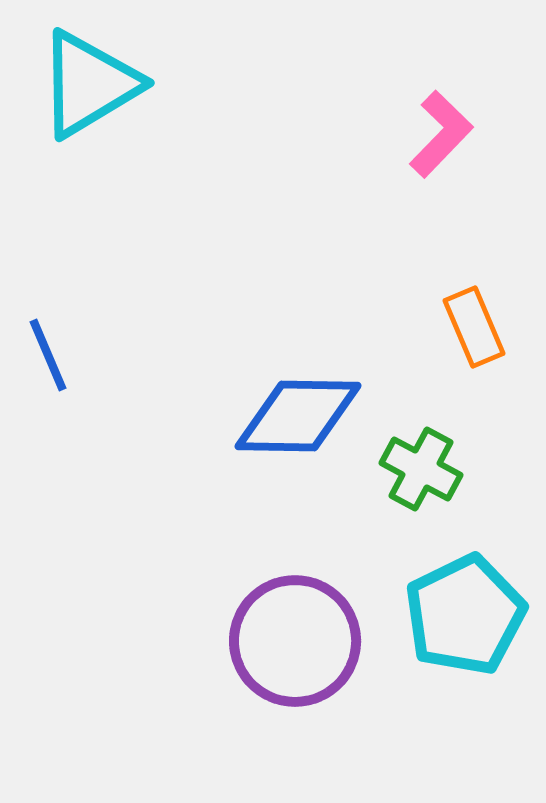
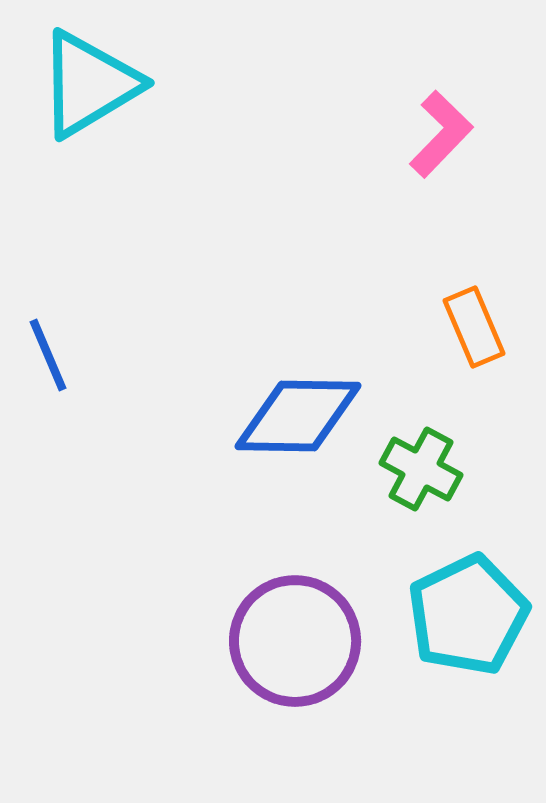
cyan pentagon: moved 3 px right
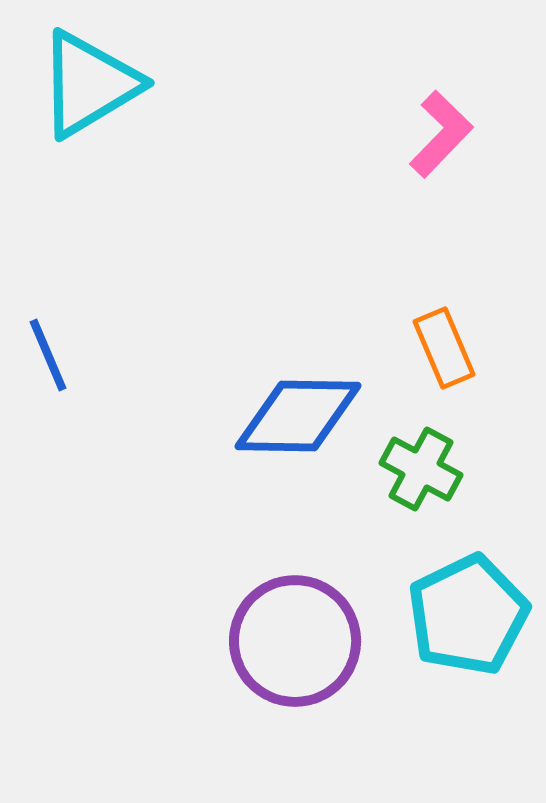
orange rectangle: moved 30 px left, 21 px down
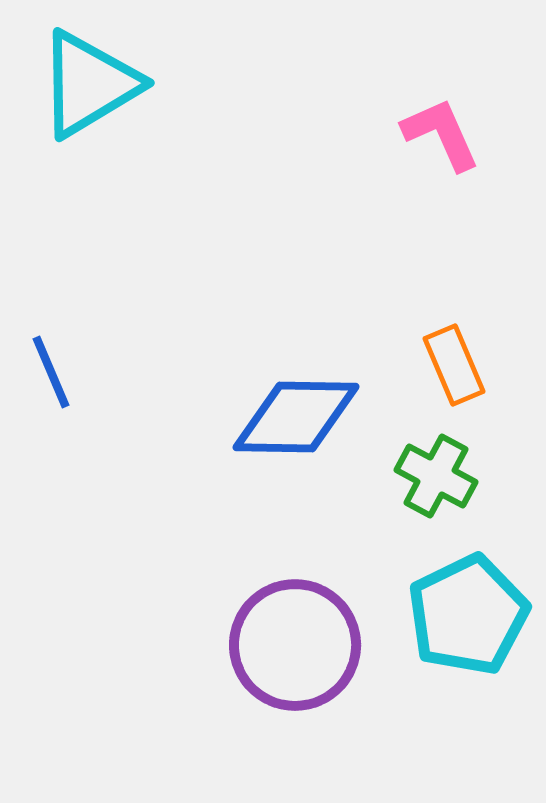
pink L-shape: rotated 68 degrees counterclockwise
orange rectangle: moved 10 px right, 17 px down
blue line: moved 3 px right, 17 px down
blue diamond: moved 2 px left, 1 px down
green cross: moved 15 px right, 7 px down
purple circle: moved 4 px down
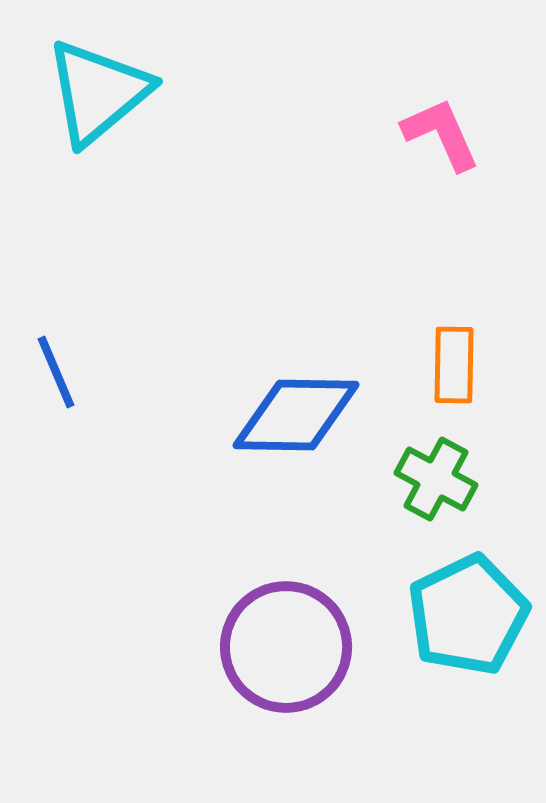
cyan triangle: moved 9 px right, 8 px down; rotated 9 degrees counterclockwise
orange rectangle: rotated 24 degrees clockwise
blue line: moved 5 px right
blue diamond: moved 2 px up
green cross: moved 3 px down
purple circle: moved 9 px left, 2 px down
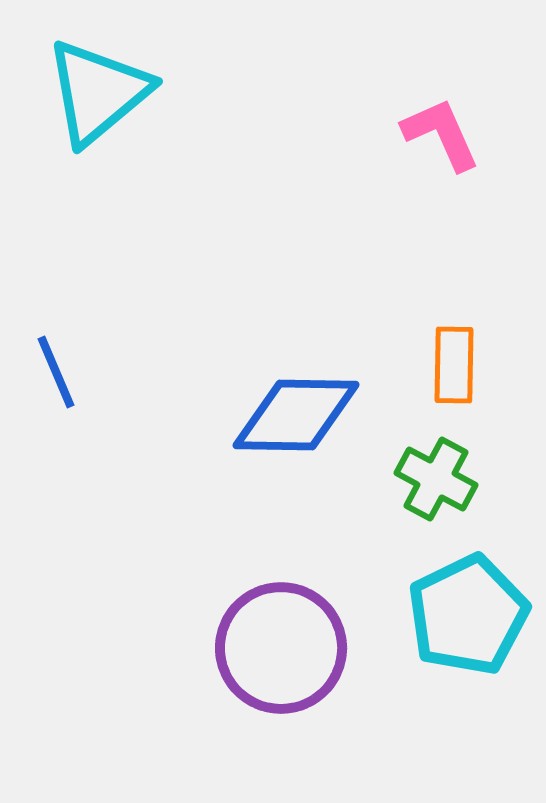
purple circle: moved 5 px left, 1 px down
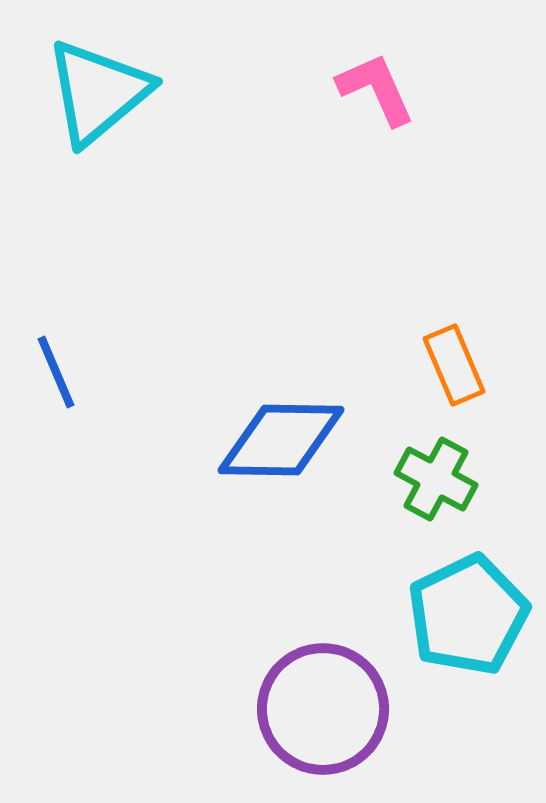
pink L-shape: moved 65 px left, 45 px up
orange rectangle: rotated 24 degrees counterclockwise
blue diamond: moved 15 px left, 25 px down
purple circle: moved 42 px right, 61 px down
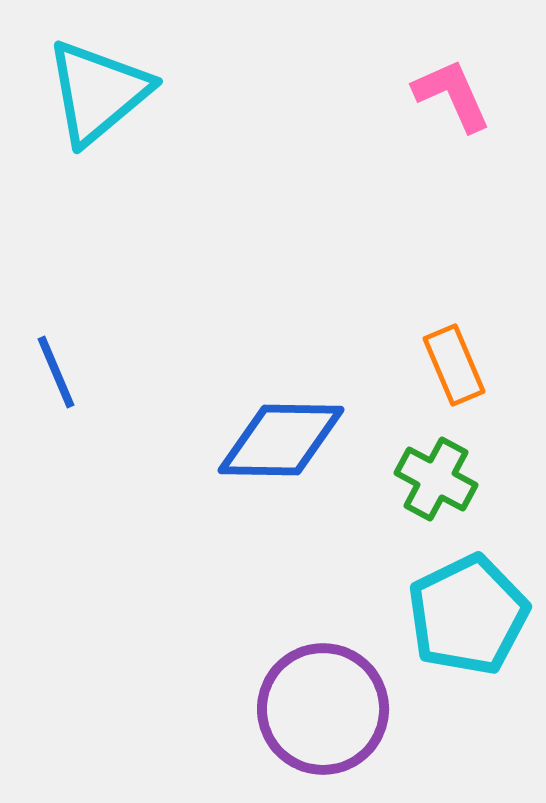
pink L-shape: moved 76 px right, 6 px down
